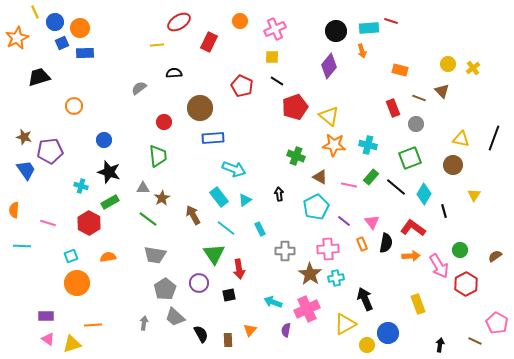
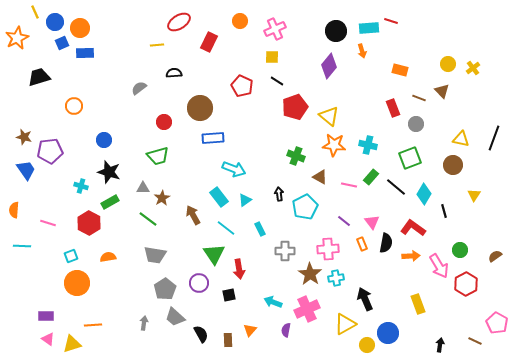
green trapezoid at (158, 156): rotated 80 degrees clockwise
cyan pentagon at (316, 207): moved 11 px left
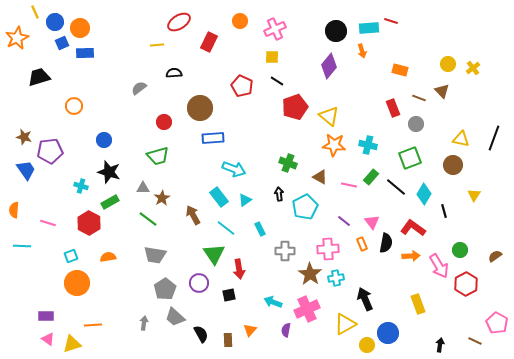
green cross at (296, 156): moved 8 px left, 7 px down
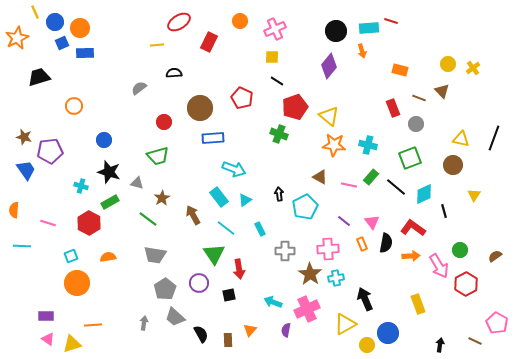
red pentagon at (242, 86): moved 12 px down
green cross at (288, 163): moved 9 px left, 29 px up
gray triangle at (143, 188): moved 6 px left, 5 px up; rotated 16 degrees clockwise
cyan diamond at (424, 194): rotated 35 degrees clockwise
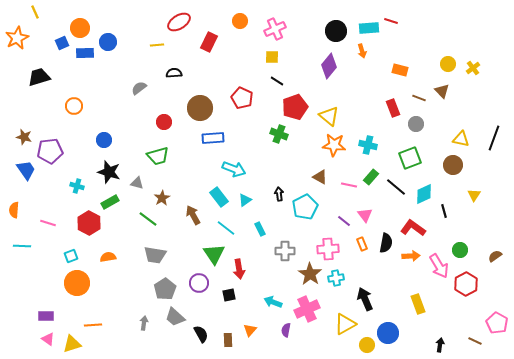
blue circle at (55, 22): moved 53 px right, 20 px down
cyan cross at (81, 186): moved 4 px left
pink triangle at (372, 222): moved 7 px left, 7 px up
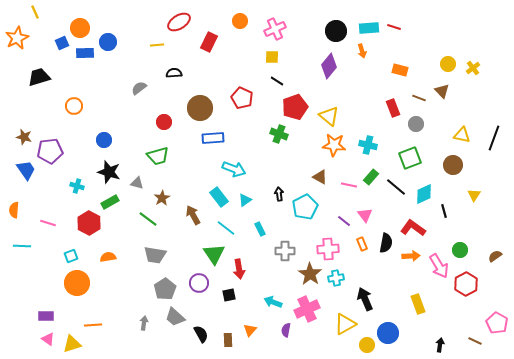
red line at (391, 21): moved 3 px right, 6 px down
yellow triangle at (461, 139): moved 1 px right, 4 px up
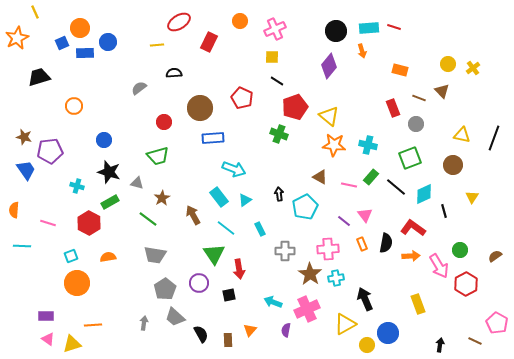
yellow triangle at (474, 195): moved 2 px left, 2 px down
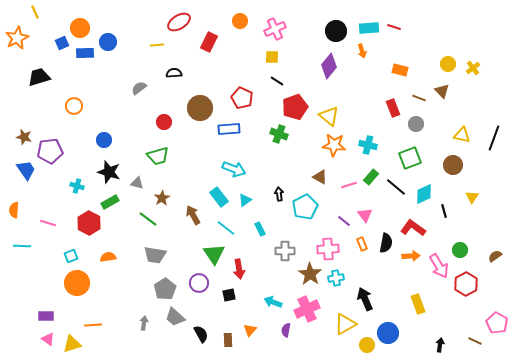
blue rectangle at (213, 138): moved 16 px right, 9 px up
pink line at (349, 185): rotated 28 degrees counterclockwise
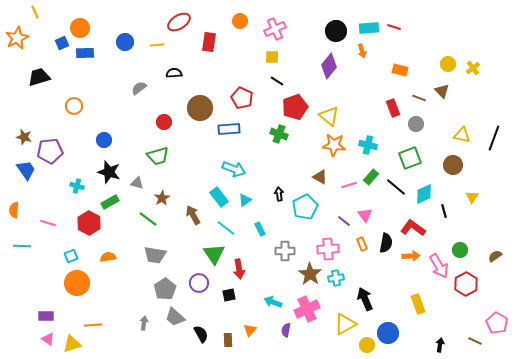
blue circle at (108, 42): moved 17 px right
red rectangle at (209, 42): rotated 18 degrees counterclockwise
